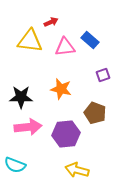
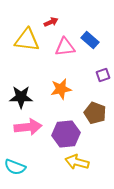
yellow triangle: moved 3 px left, 1 px up
orange star: rotated 25 degrees counterclockwise
cyan semicircle: moved 2 px down
yellow arrow: moved 8 px up
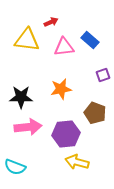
pink triangle: moved 1 px left
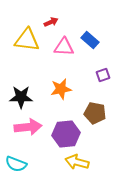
pink triangle: rotated 10 degrees clockwise
brown pentagon: rotated 10 degrees counterclockwise
cyan semicircle: moved 1 px right, 3 px up
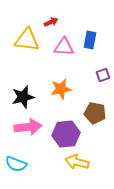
blue rectangle: rotated 60 degrees clockwise
black star: moved 2 px right; rotated 15 degrees counterclockwise
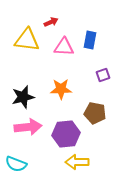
orange star: rotated 10 degrees clockwise
yellow arrow: rotated 15 degrees counterclockwise
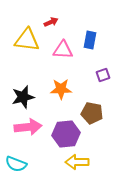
pink triangle: moved 1 px left, 3 px down
brown pentagon: moved 3 px left
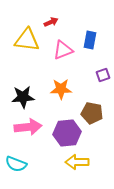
pink triangle: rotated 25 degrees counterclockwise
black star: rotated 10 degrees clockwise
purple hexagon: moved 1 px right, 1 px up
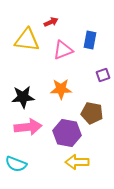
purple hexagon: rotated 16 degrees clockwise
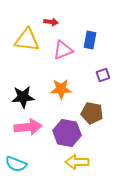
red arrow: rotated 32 degrees clockwise
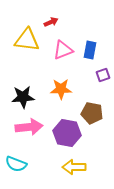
red arrow: rotated 32 degrees counterclockwise
blue rectangle: moved 10 px down
pink arrow: moved 1 px right
yellow arrow: moved 3 px left, 5 px down
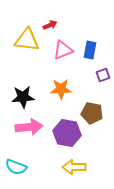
red arrow: moved 1 px left, 3 px down
cyan semicircle: moved 3 px down
